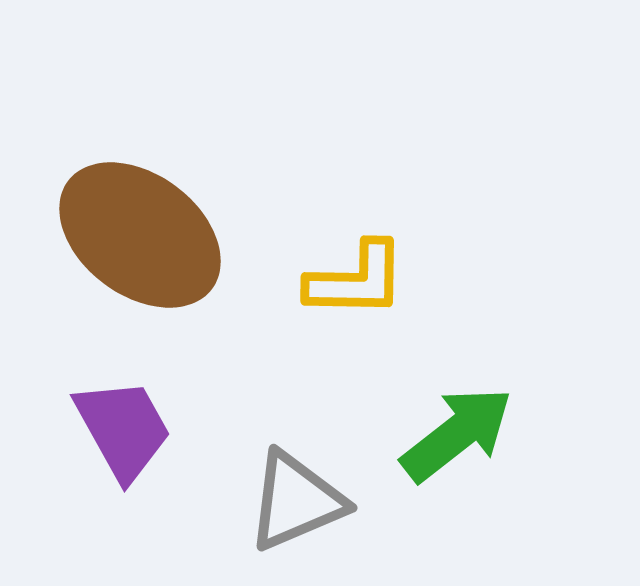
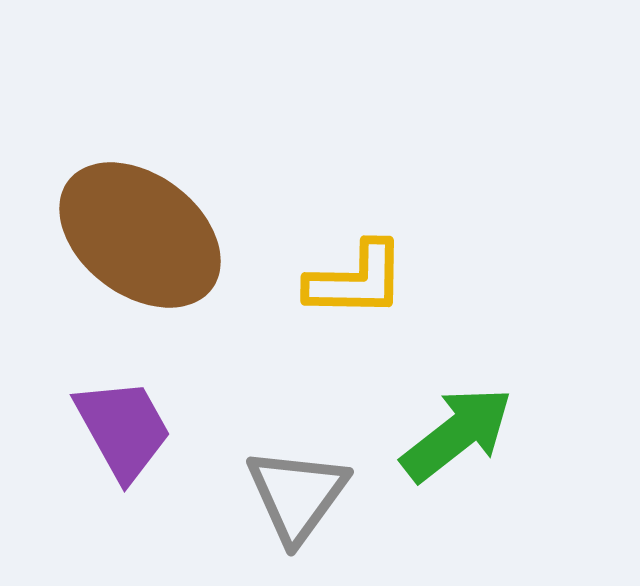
gray triangle: moved 1 px right, 6 px up; rotated 31 degrees counterclockwise
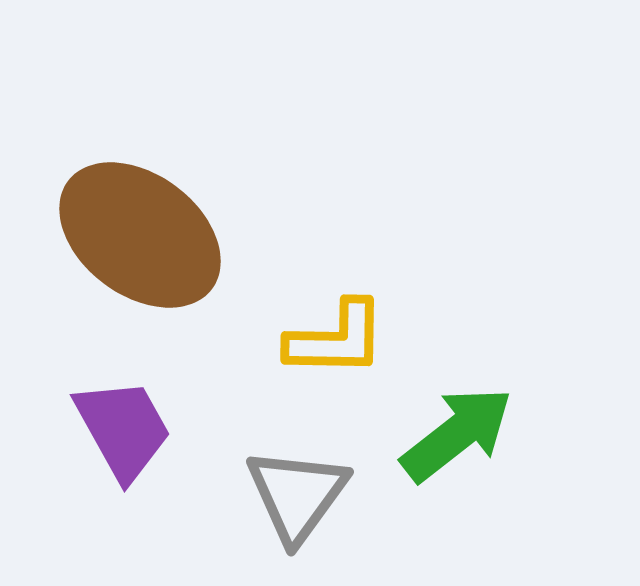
yellow L-shape: moved 20 px left, 59 px down
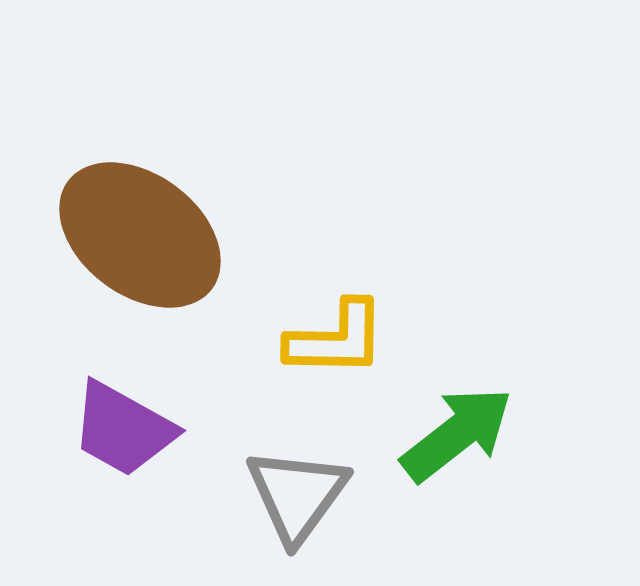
purple trapezoid: rotated 148 degrees clockwise
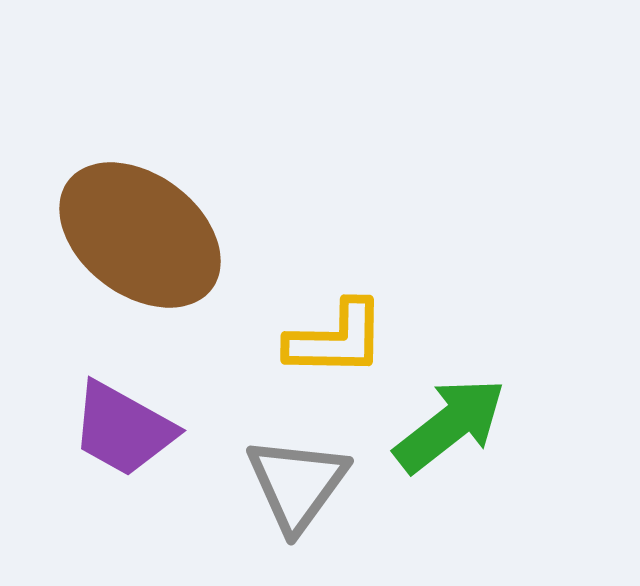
green arrow: moved 7 px left, 9 px up
gray triangle: moved 11 px up
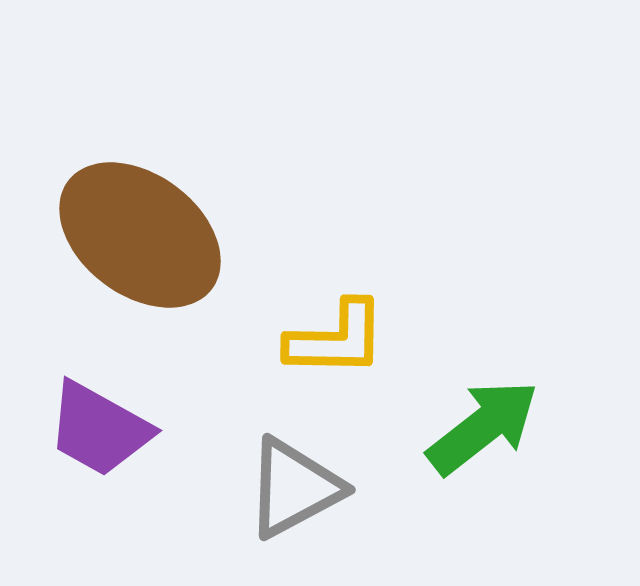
green arrow: moved 33 px right, 2 px down
purple trapezoid: moved 24 px left
gray triangle: moved 3 px left, 4 px down; rotated 26 degrees clockwise
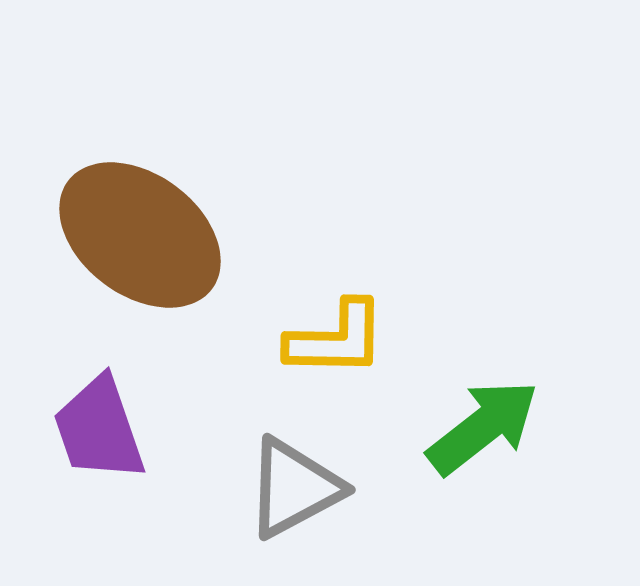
purple trapezoid: rotated 42 degrees clockwise
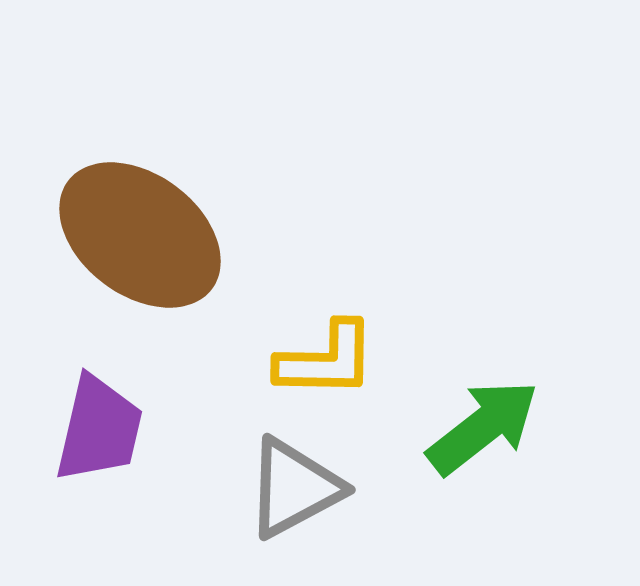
yellow L-shape: moved 10 px left, 21 px down
purple trapezoid: rotated 148 degrees counterclockwise
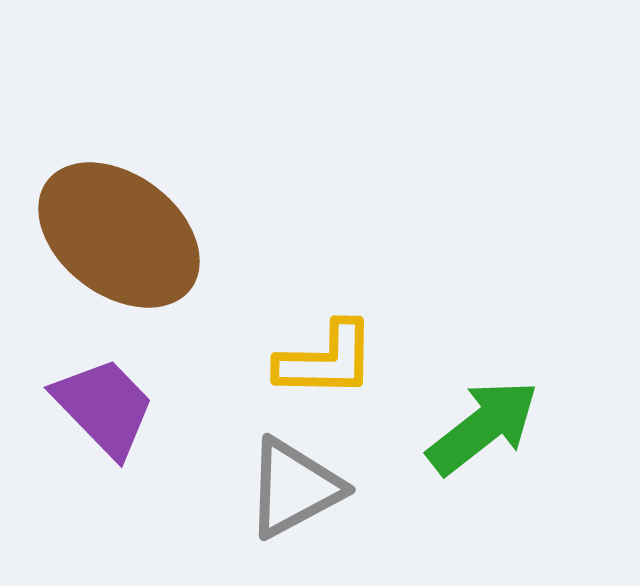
brown ellipse: moved 21 px left
purple trapezoid: moved 5 px right, 22 px up; rotated 57 degrees counterclockwise
